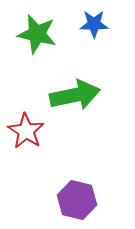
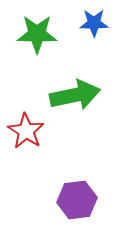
blue star: moved 1 px up
green star: rotated 12 degrees counterclockwise
purple hexagon: rotated 21 degrees counterclockwise
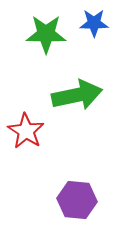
green star: moved 9 px right
green arrow: moved 2 px right
purple hexagon: rotated 12 degrees clockwise
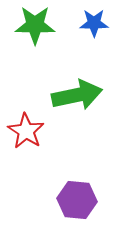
green star: moved 11 px left, 9 px up
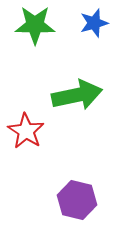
blue star: rotated 16 degrees counterclockwise
purple hexagon: rotated 9 degrees clockwise
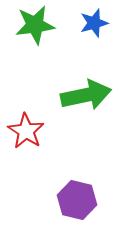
green star: rotated 9 degrees counterclockwise
green arrow: moved 9 px right
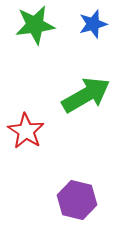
blue star: moved 1 px left, 1 px down
green arrow: rotated 18 degrees counterclockwise
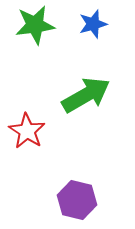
red star: moved 1 px right
